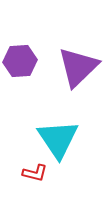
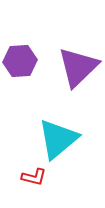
cyan triangle: rotated 24 degrees clockwise
red L-shape: moved 1 px left, 4 px down
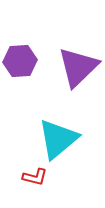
red L-shape: moved 1 px right
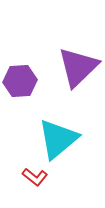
purple hexagon: moved 20 px down
red L-shape: rotated 25 degrees clockwise
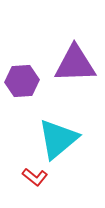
purple triangle: moved 3 px left, 3 px up; rotated 42 degrees clockwise
purple hexagon: moved 2 px right
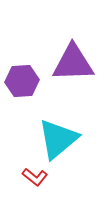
purple triangle: moved 2 px left, 1 px up
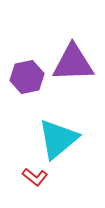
purple hexagon: moved 5 px right, 4 px up; rotated 8 degrees counterclockwise
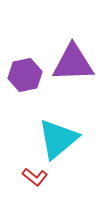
purple hexagon: moved 2 px left, 2 px up
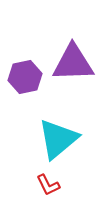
purple hexagon: moved 2 px down
red L-shape: moved 13 px right, 8 px down; rotated 25 degrees clockwise
